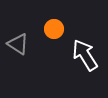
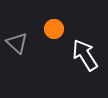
gray triangle: moved 1 px left, 1 px up; rotated 10 degrees clockwise
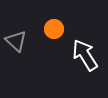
gray triangle: moved 1 px left, 2 px up
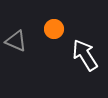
gray triangle: rotated 20 degrees counterclockwise
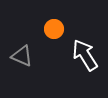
gray triangle: moved 6 px right, 15 px down
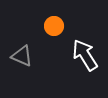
orange circle: moved 3 px up
